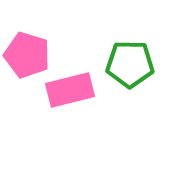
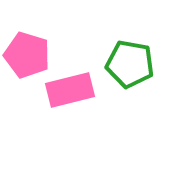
green pentagon: rotated 9 degrees clockwise
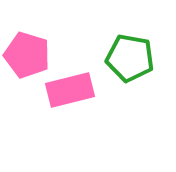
green pentagon: moved 6 px up
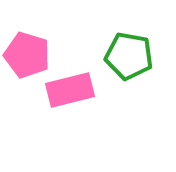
green pentagon: moved 1 px left, 2 px up
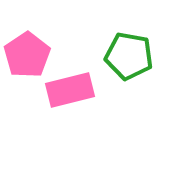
pink pentagon: rotated 21 degrees clockwise
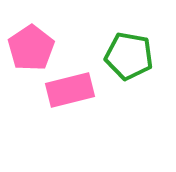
pink pentagon: moved 4 px right, 7 px up
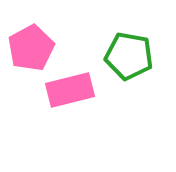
pink pentagon: rotated 6 degrees clockwise
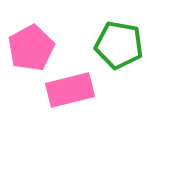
green pentagon: moved 10 px left, 11 px up
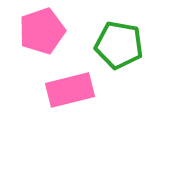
pink pentagon: moved 11 px right, 17 px up; rotated 9 degrees clockwise
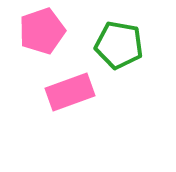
pink rectangle: moved 2 px down; rotated 6 degrees counterclockwise
